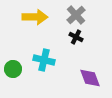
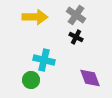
gray cross: rotated 12 degrees counterclockwise
green circle: moved 18 px right, 11 px down
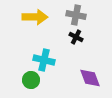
gray cross: rotated 24 degrees counterclockwise
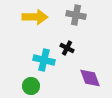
black cross: moved 9 px left, 11 px down
green circle: moved 6 px down
